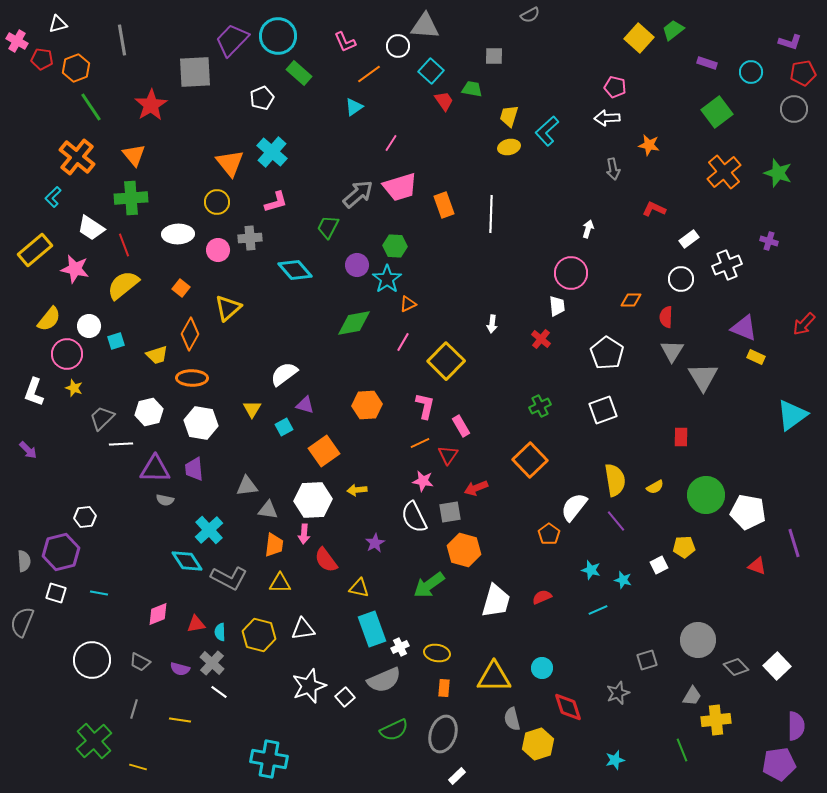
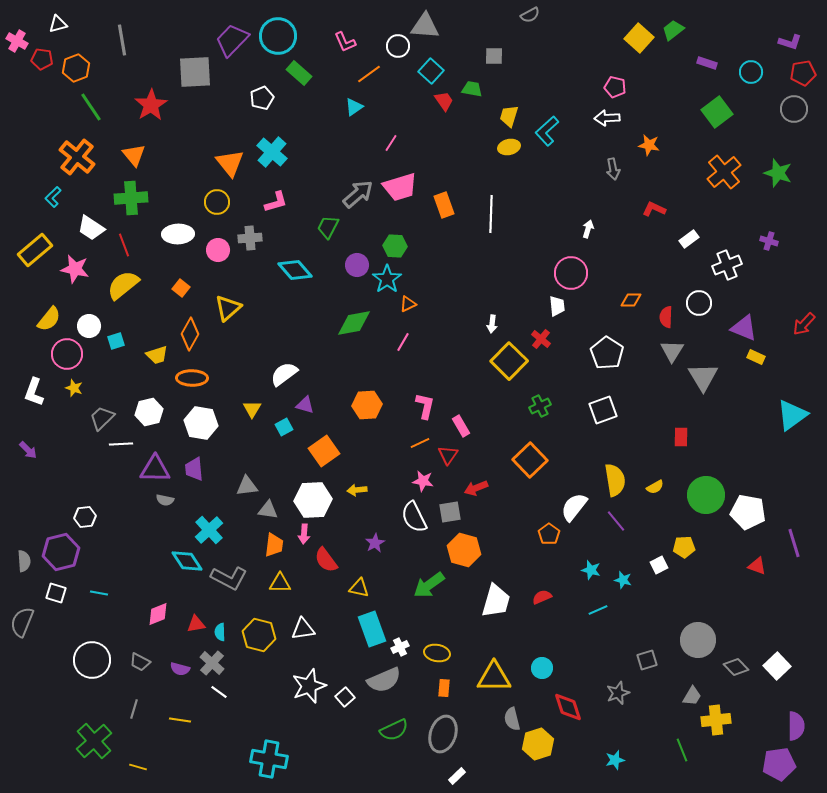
white circle at (681, 279): moved 18 px right, 24 px down
yellow square at (446, 361): moved 63 px right
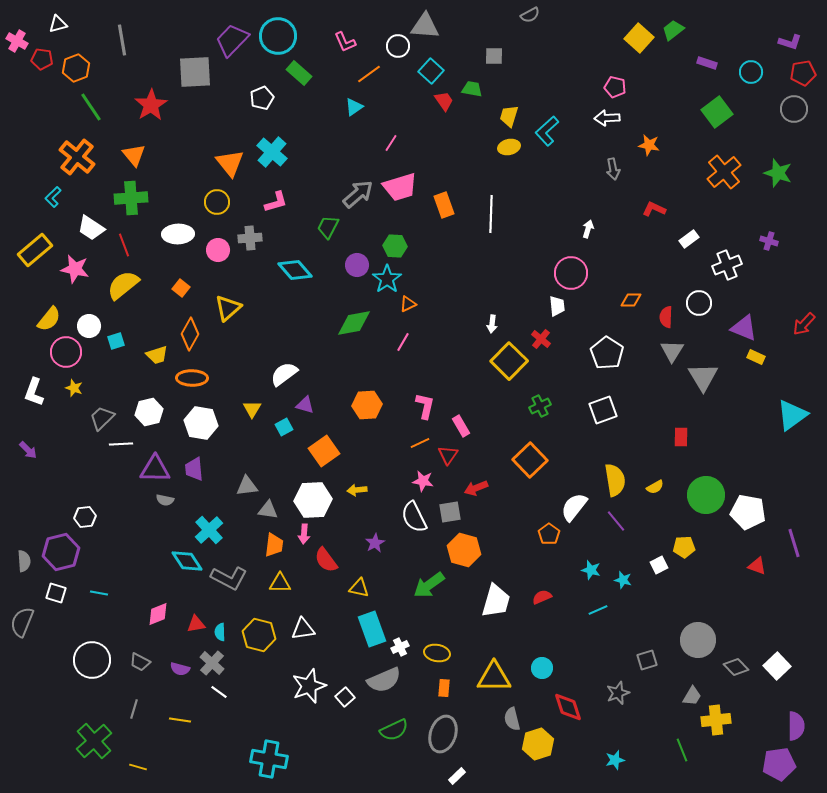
pink circle at (67, 354): moved 1 px left, 2 px up
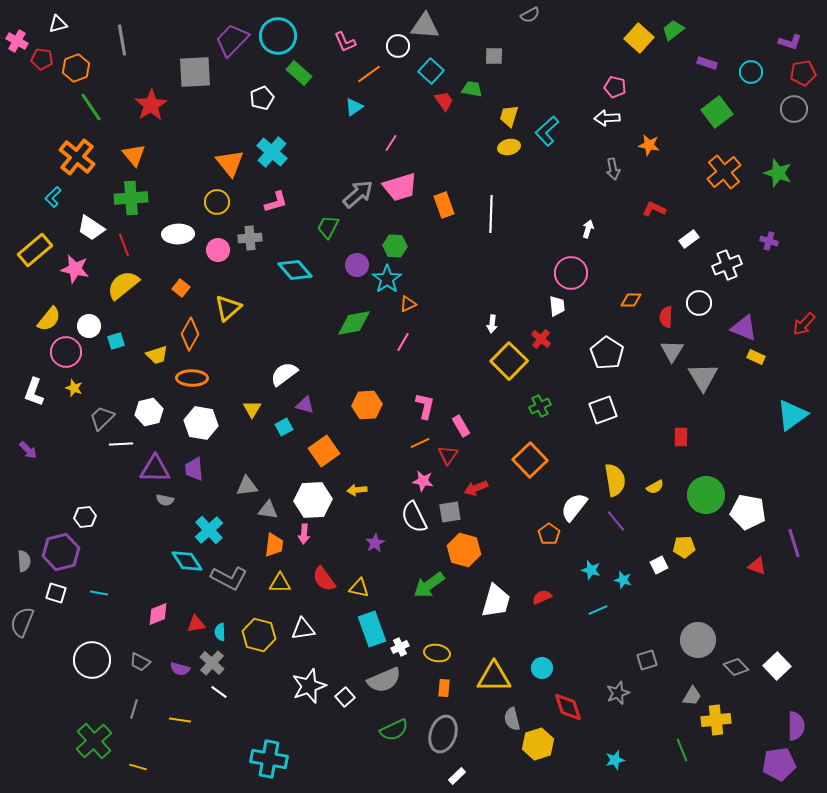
red semicircle at (326, 560): moved 2 px left, 19 px down
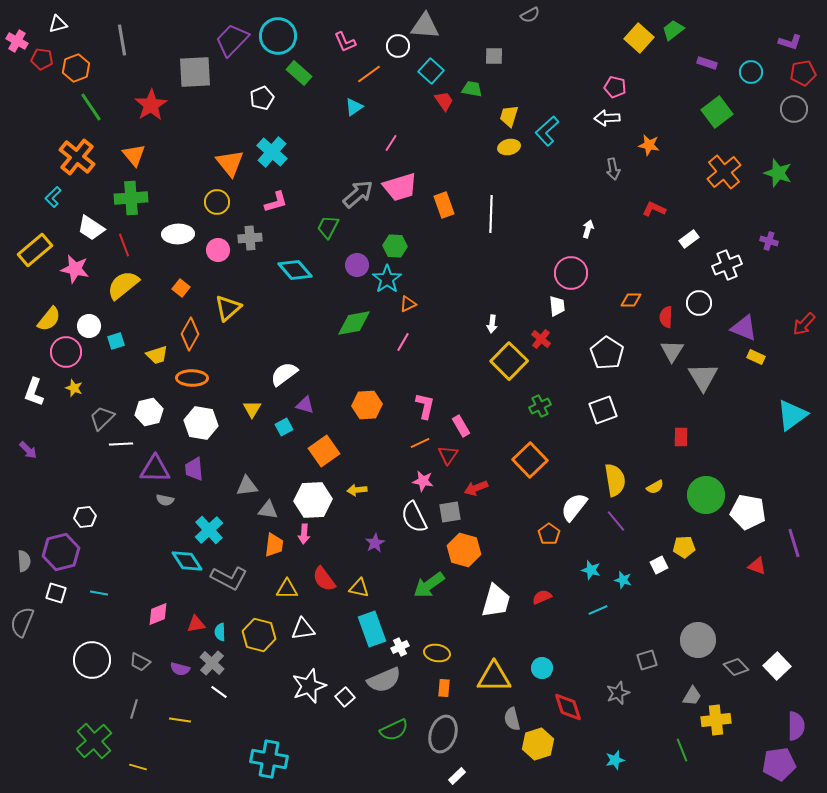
yellow triangle at (280, 583): moved 7 px right, 6 px down
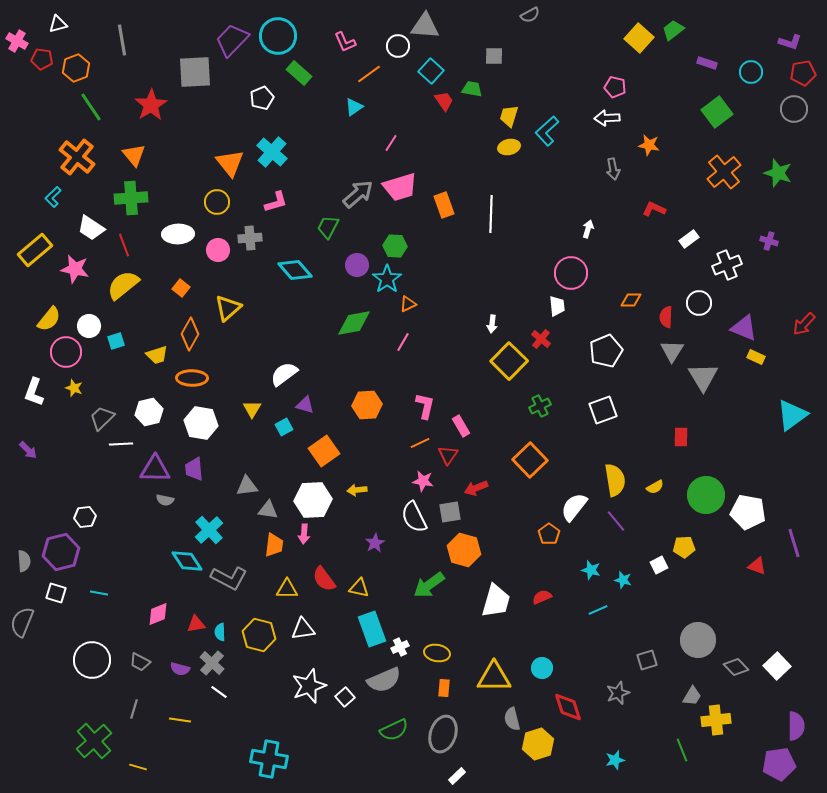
white pentagon at (607, 353): moved 1 px left, 2 px up; rotated 16 degrees clockwise
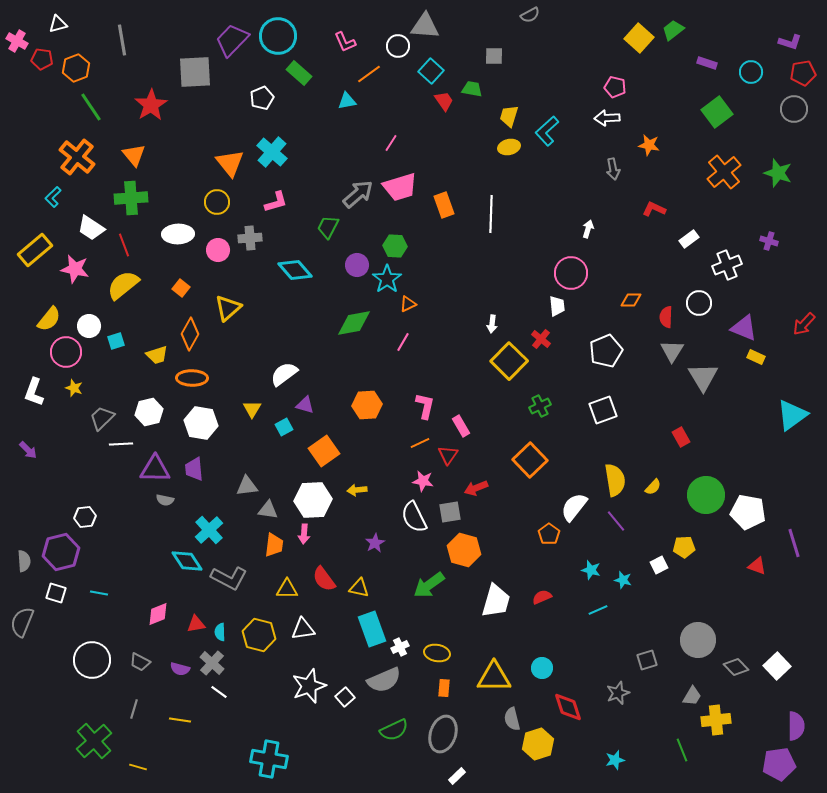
cyan triangle at (354, 107): moved 7 px left, 6 px up; rotated 24 degrees clockwise
red rectangle at (681, 437): rotated 30 degrees counterclockwise
yellow semicircle at (655, 487): moved 2 px left; rotated 18 degrees counterclockwise
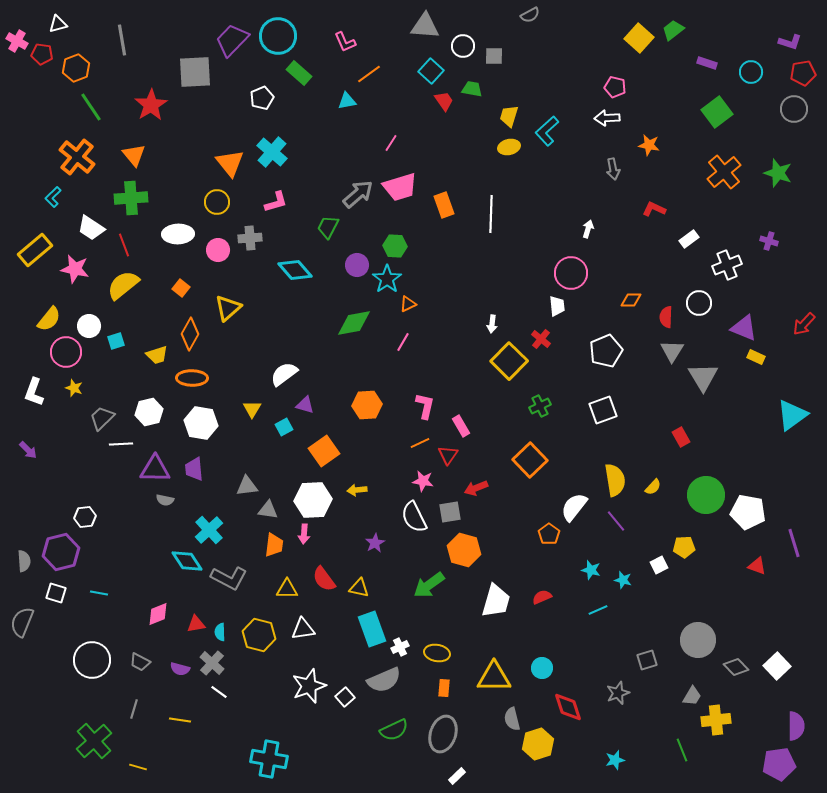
white circle at (398, 46): moved 65 px right
red pentagon at (42, 59): moved 5 px up
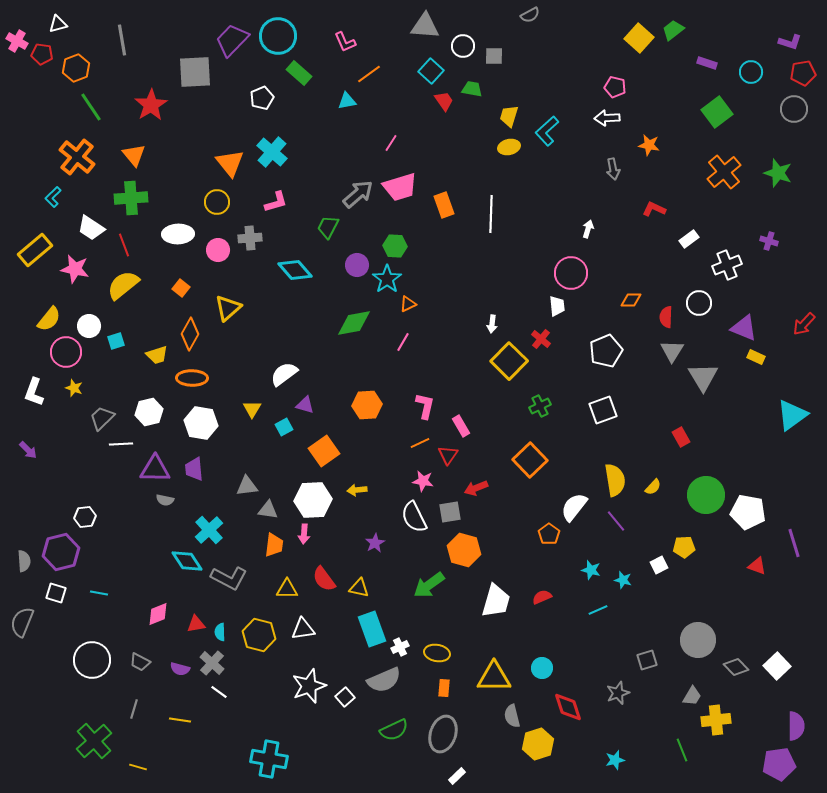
gray semicircle at (512, 719): moved 3 px up
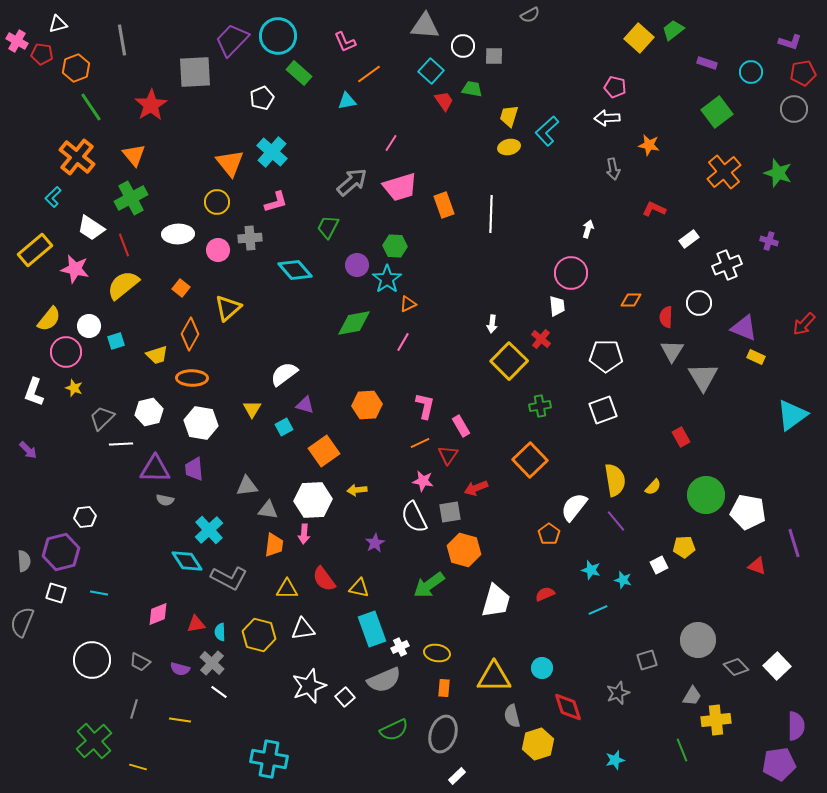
gray arrow at (358, 194): moved 6 px left, 12 px up
green cross at (131, 198): rotated 24 degrees counterclockwise
white pentagon at (606, 351): moved 5 px down; rotated 24 degrees clockwise
green cross at (540, 406): rotated 15 degrees clockwise
red semicircle at (542, 597): moved 3 px right, 3 px up
